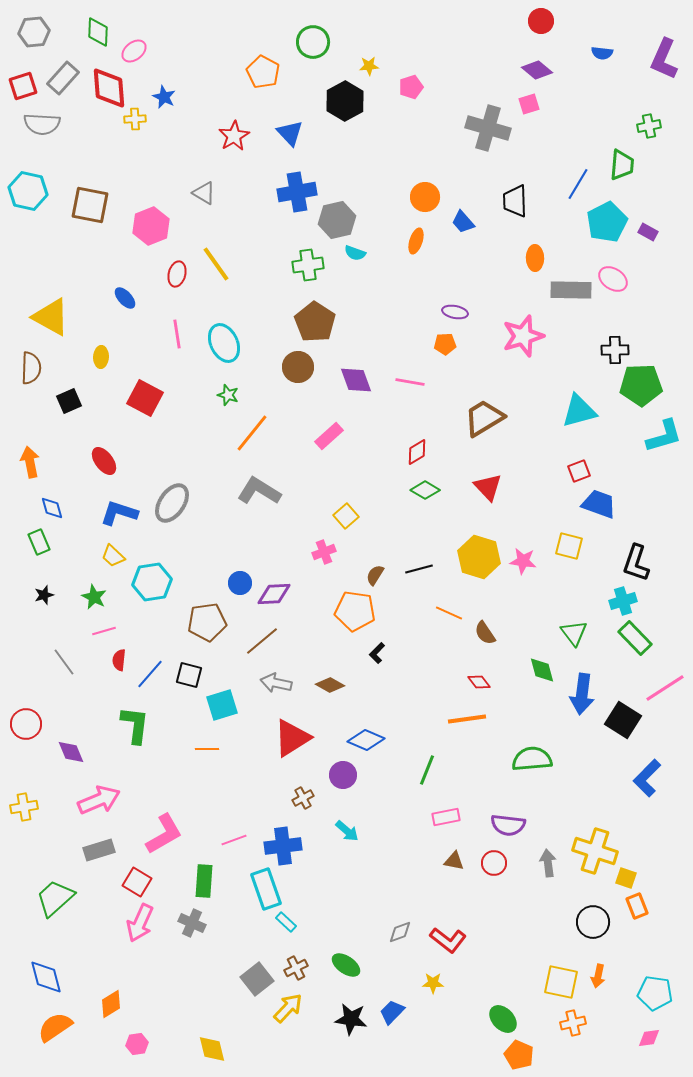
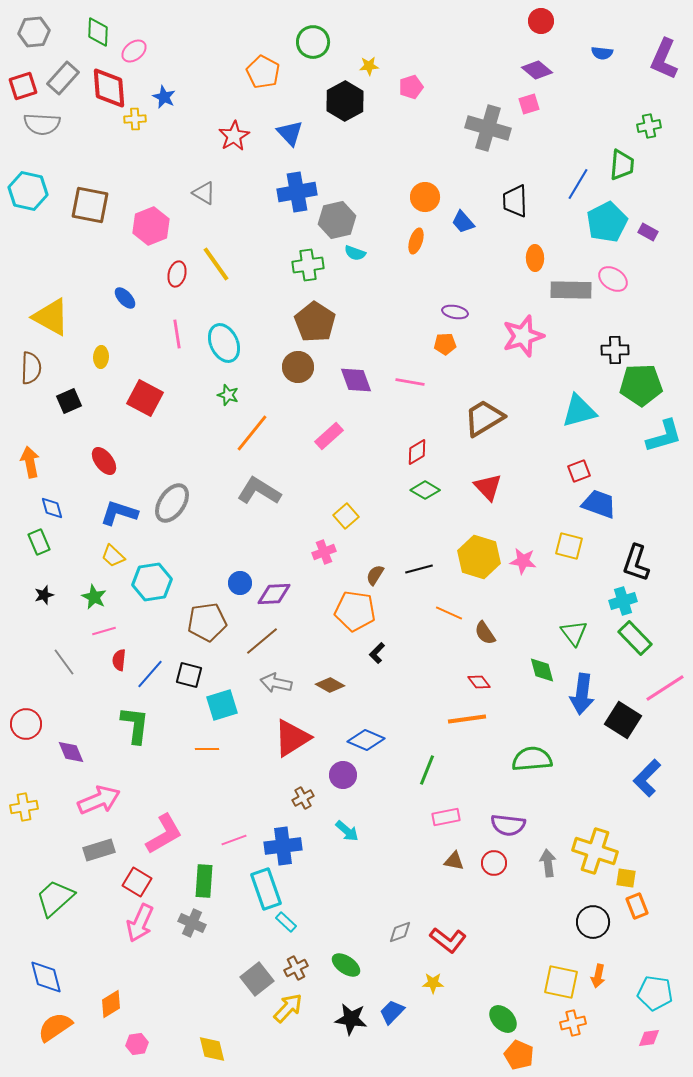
yellow square at (626, 878): rotated 10 degrees counterclockwise
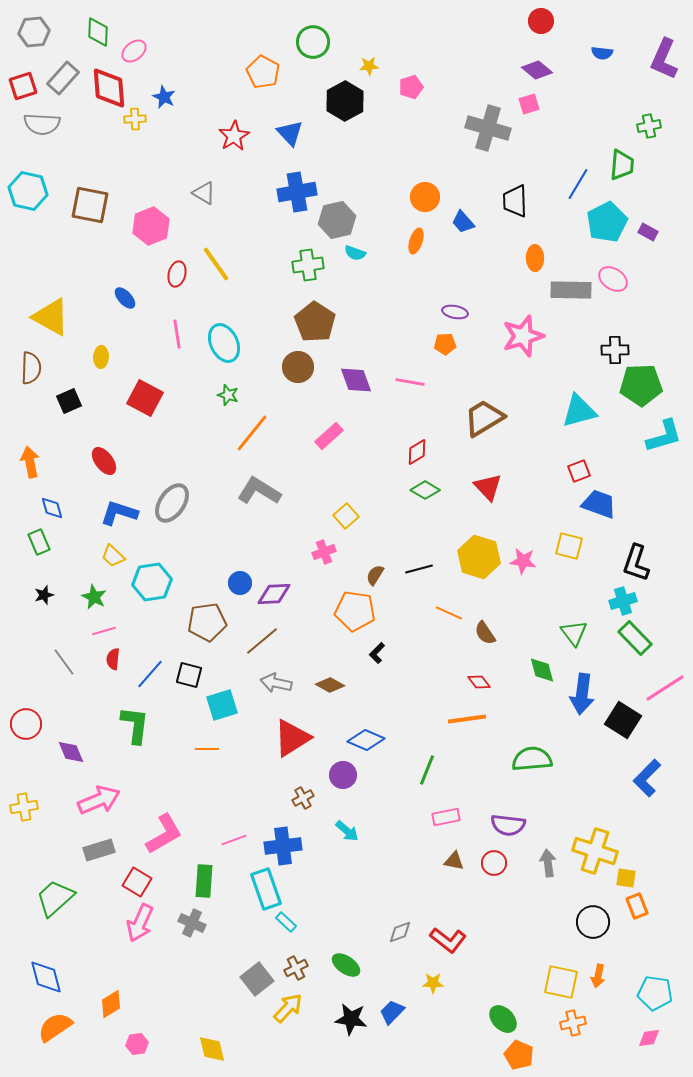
red semicircle at (119, 660): moved 6 px left, 1 px up
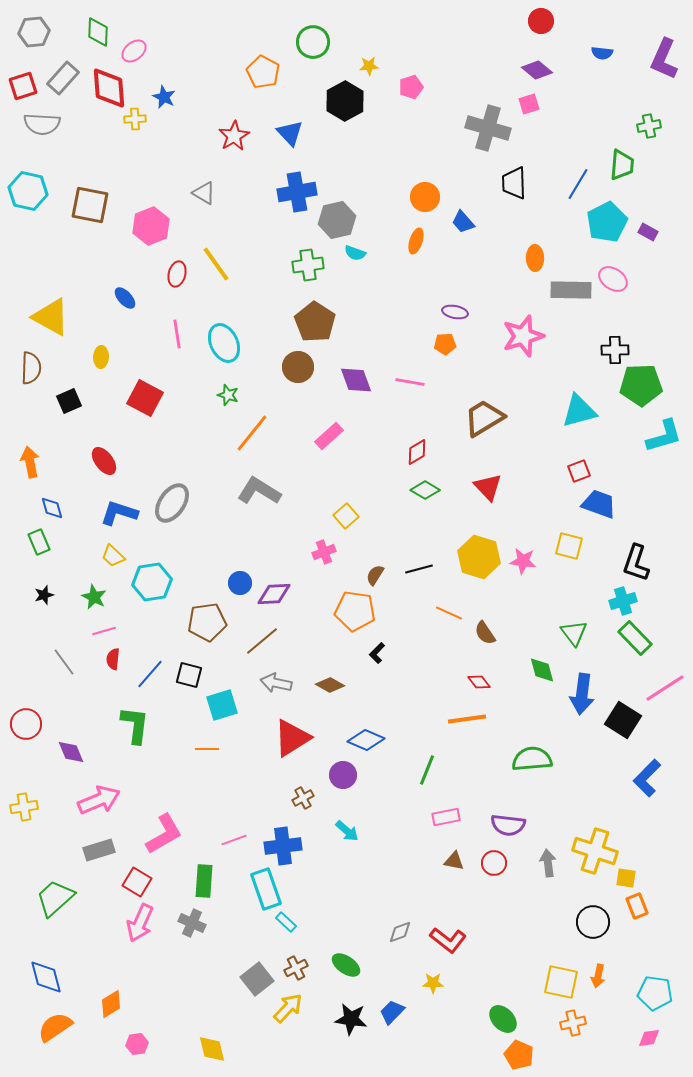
black trapezoid at (515, 201): moved 1 px left, 18 px up
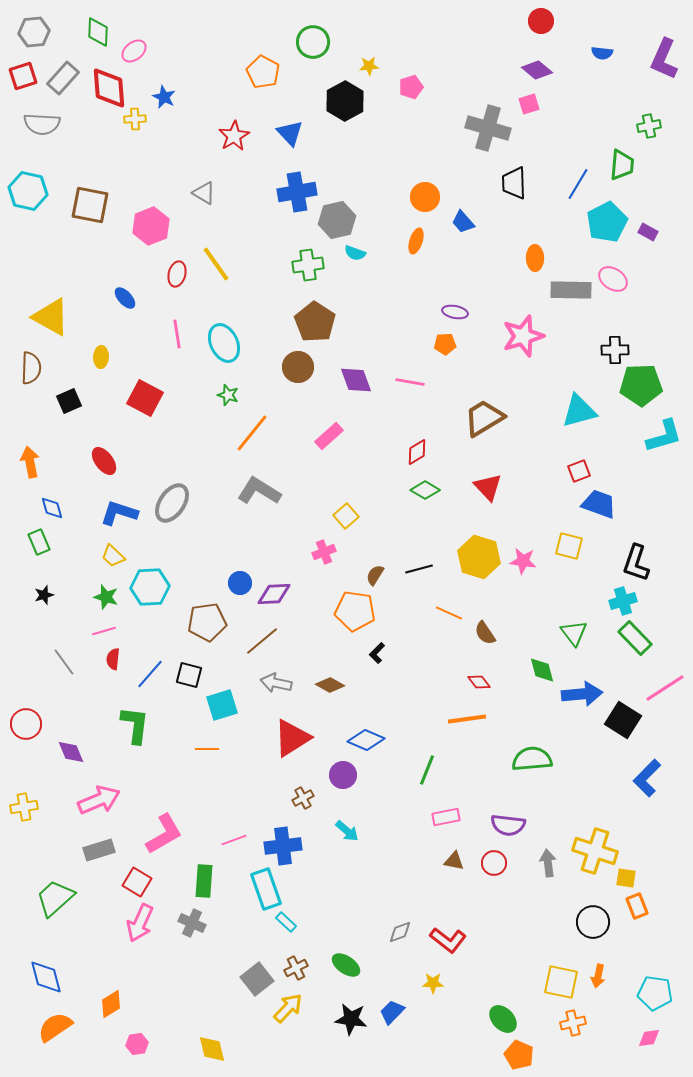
red square at (23, 86): moved 10 px up
cyan hexagon at (152, 582): moved 2 px left, 5 px down; rotated 6 degrees clockwise
green star at (94, 597): moved 12 px right; rotated 10 degrees counterclockwise
blue arrow at (582, 694): rotated 102 degrees counterclockwise
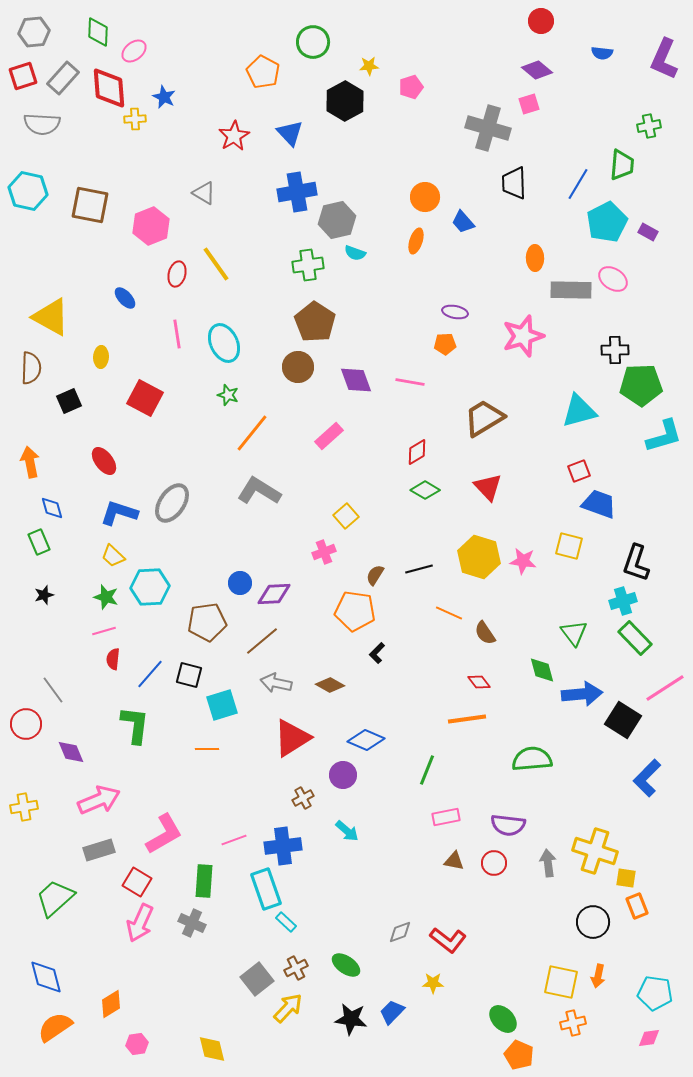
gray line at (64, 662): moved 11 px left, 28 px down
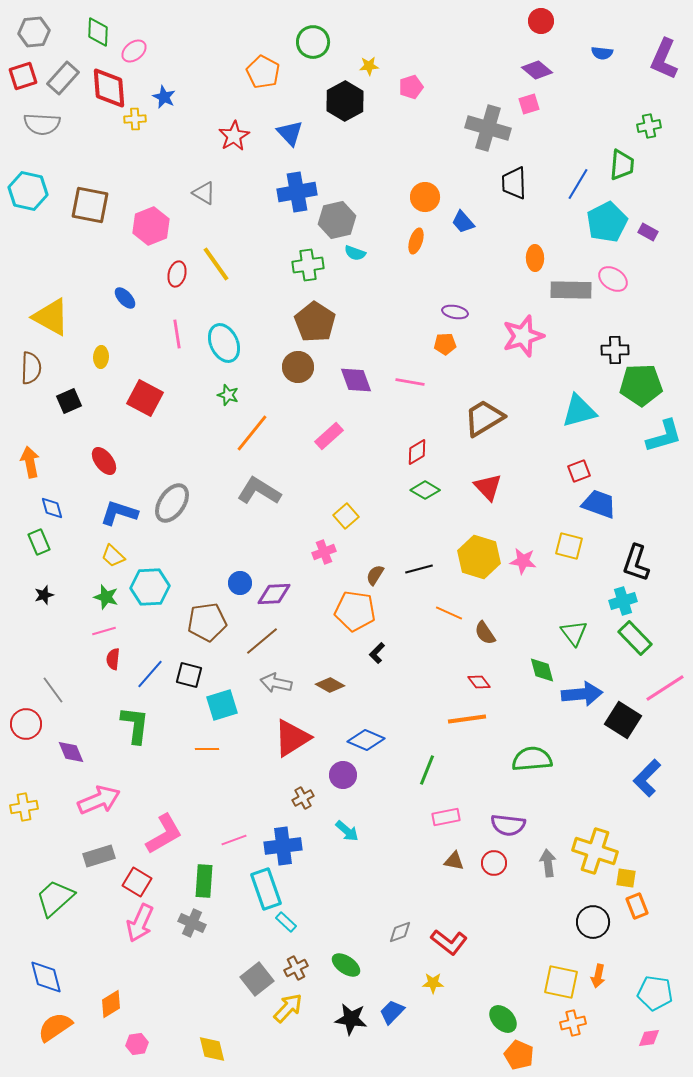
gray rectangle at (99, 850): moved 6 px down
red L-shape at (448, 940): moved 1 px right, 2 px down
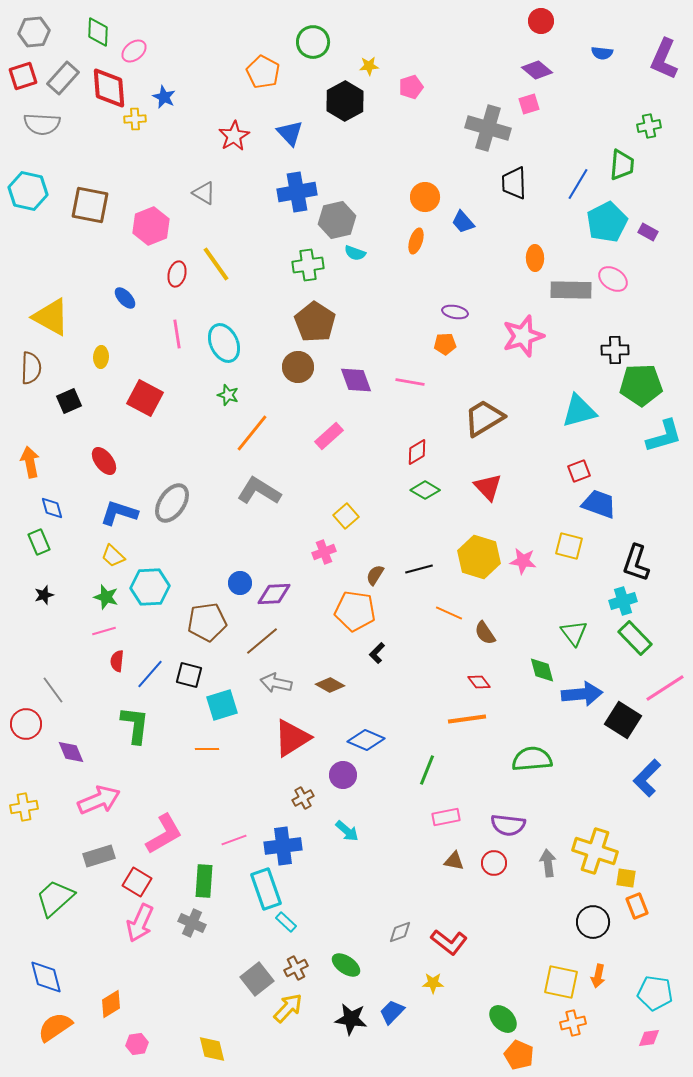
red semicircle at (113, 659): moved 4 px right, 2 px down
